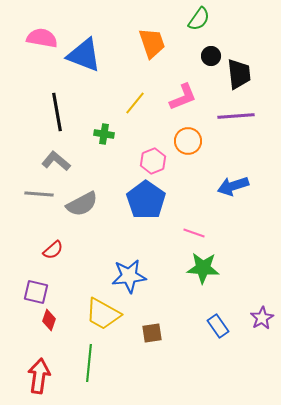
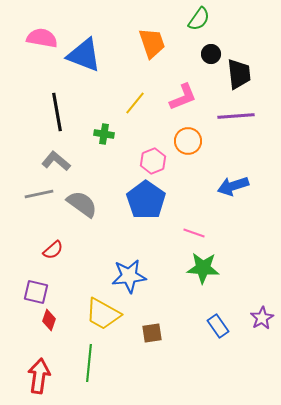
black circle: moved 2 px up
gray line: rotated 16 degrees counterclockwise
gray semicircle: rotated 116 degrees counterclockwise
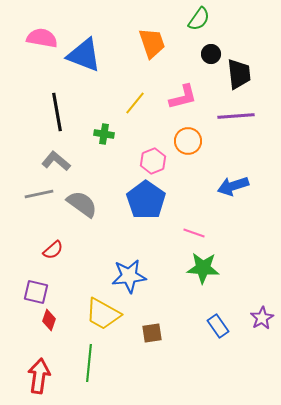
pink L-shape: rotated 8 degrees clockwise
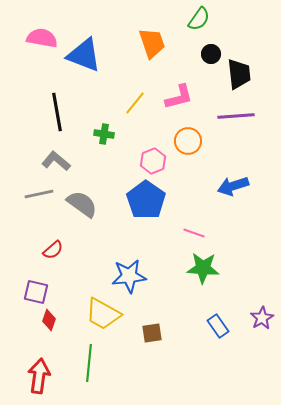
pink L-shape: moved 4 px left
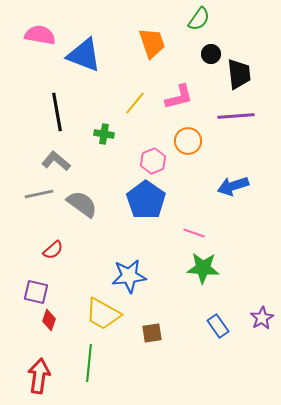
pink semicircle: moved 2 px left, 3 px up
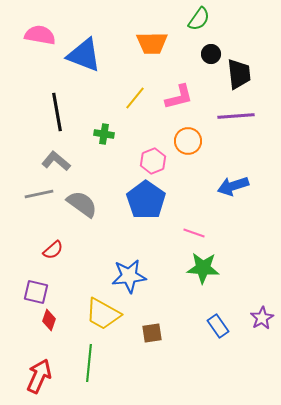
orange trapezoid: rotated 108 degrees clockwise
yellow line: moved 5 px up
red arrow: rotated 16 degrees clockwise
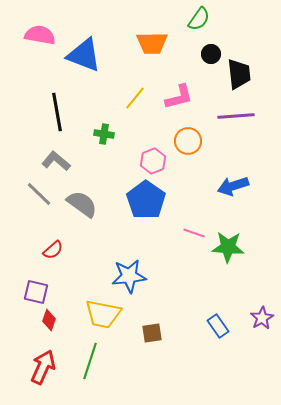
gray line: rotated 56 degrees clockwise
green star: moved 25 px right, 21 px up
yellow trapezoid: rotated 18 degrees counterclockwise
green line: moved 1 px right, 2 px up; rotated 12 degrees clockwise
red arrow: moved 4 px right, 9 px up
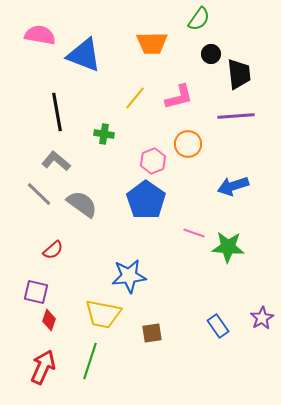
orange circle: moved 3 px down
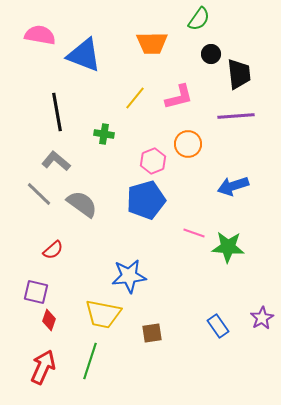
blue pentagon: rotated 21 degrees clockwise
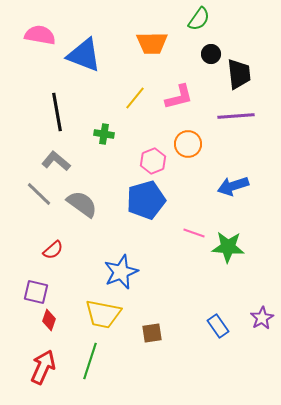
blue star: moved 8 px left, 4 px up; rotated 16 degrees counterclockwise
